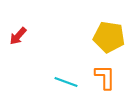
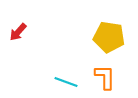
red arrow: moved 4 px up
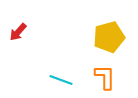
yellow pentagon: rotated 24 degrees counterclockwise
cyan line: moved 5 px left, 2 px up
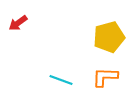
red arrow: moved 9 px up; rotated 12 degrees clockwise
orange L-shape: rotated 88 degrees counterclockwise
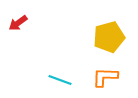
cyan line: moved 1 px left
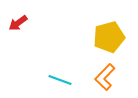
orange L-shape: rotated 48 degrees counterclockwise
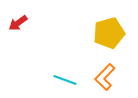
yellow pentagon: moved 4 px up
cyan line: moved 5 px right
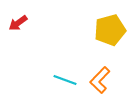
yellow pentagon: moved 1 px right, 3 px up
orange L-shape: moved 5 px left, 3 px down
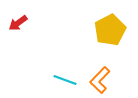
yellow pentagon: rotated 12 degrees counterclockwise
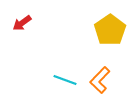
red arrow: moved 4 px right
yellow pentagon: rotated 8 degrees counterclockwise
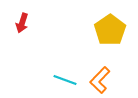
red arrow: rotated 36 degrees counterclockwise
